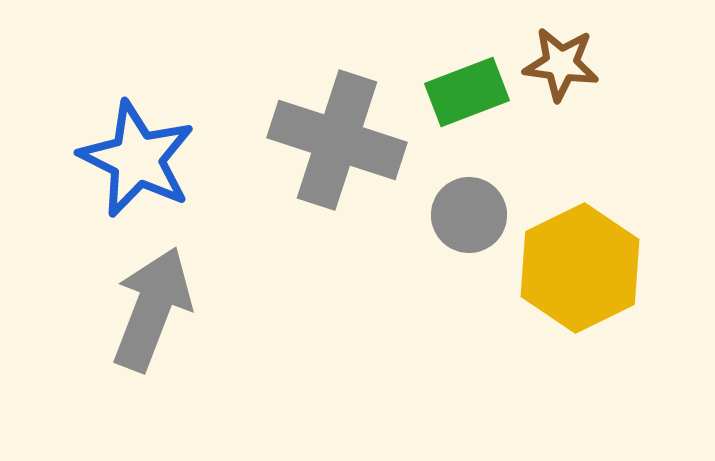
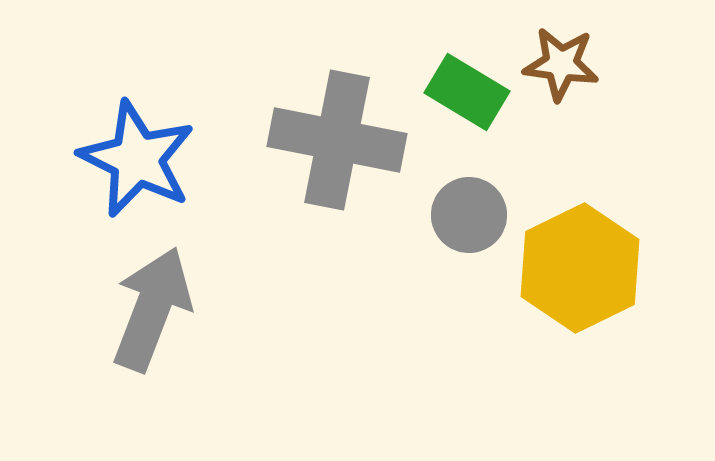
green rectangle: rotated 52 degrees clockwise
gray cross: rotated 7 degrees counterclockwise
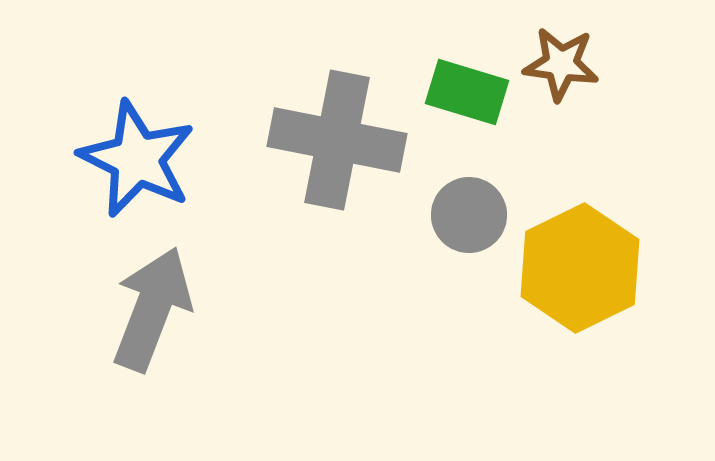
green rectangle: rotated 14 degrees counterclockwise
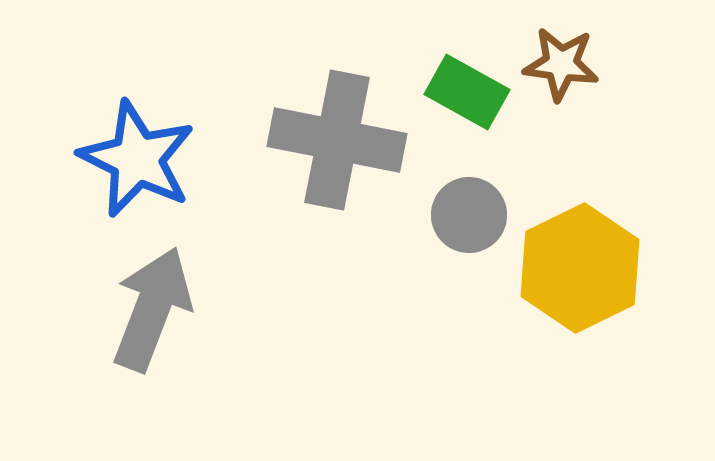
green rectangle: rotated 12 degrees clockwise
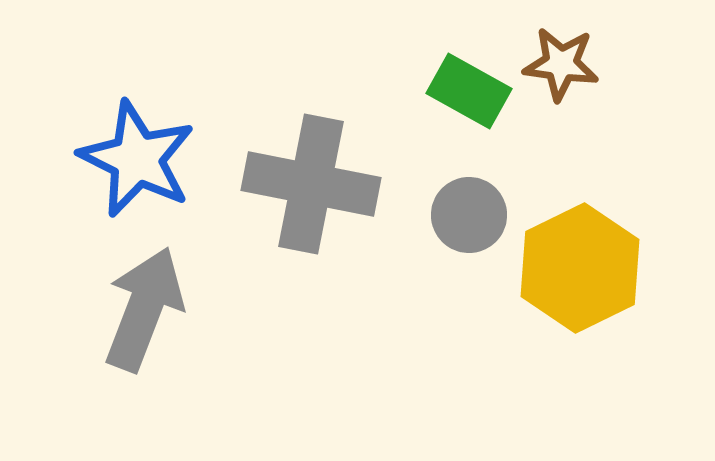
green rectangle: moved 2 px right, 1 px up
gray cross: moved 26 px left, 44 px down
gray arrow: moved 8 px left
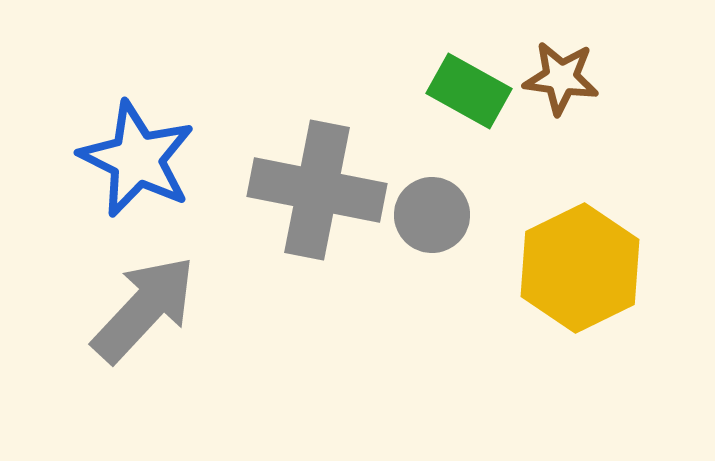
brown star: moved 14 px down
gray cross: moved 6 px right, 6 px down
gray circle: moved 37 px left
gray arrow: rotated 22 degrees clockwise
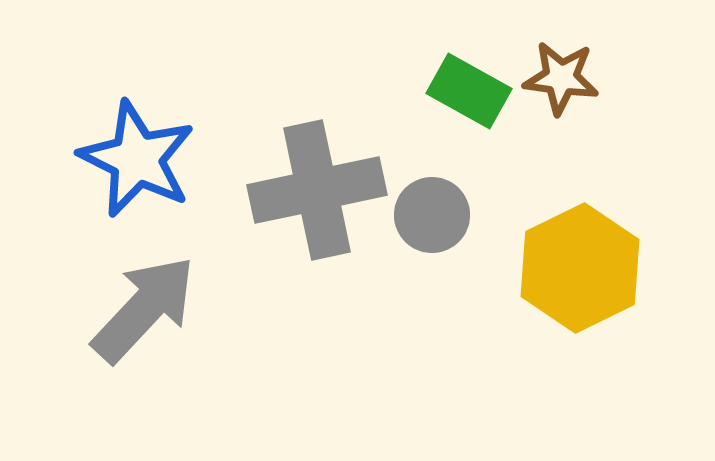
gray cross: rotated 23 degrees counterclockwise
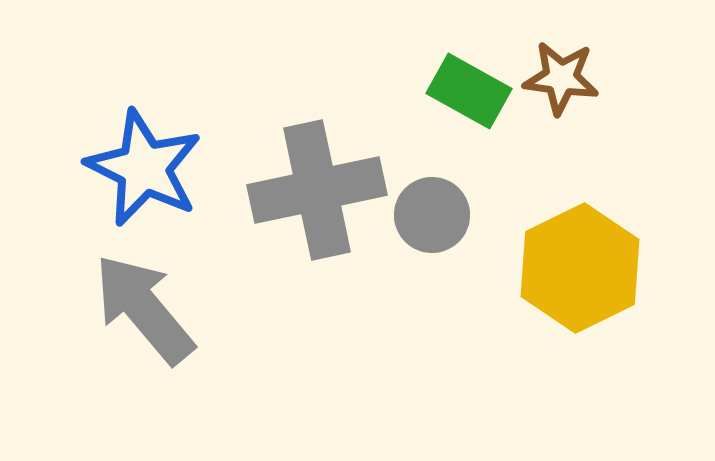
blue star: moved 7 px right, 9 px down
gray arrow: rotated 83 degrees counterclockwise
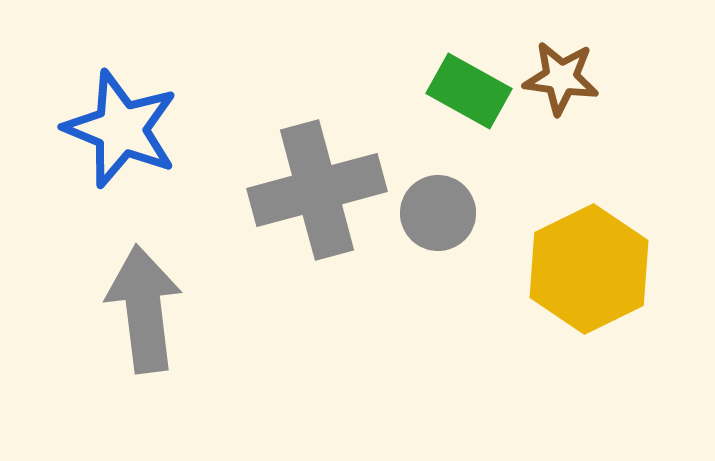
blue star: moved 23 px left, 39 px up; rotated 4 degrees counterclockwise
gray cross: rotated 3 degrees counterclockwise
gray circle: moved 6 px right, 2 px up
yellow hexagon: moved 9 px right, 1 px down
gray arrow: rotated 33 degrees clockwise
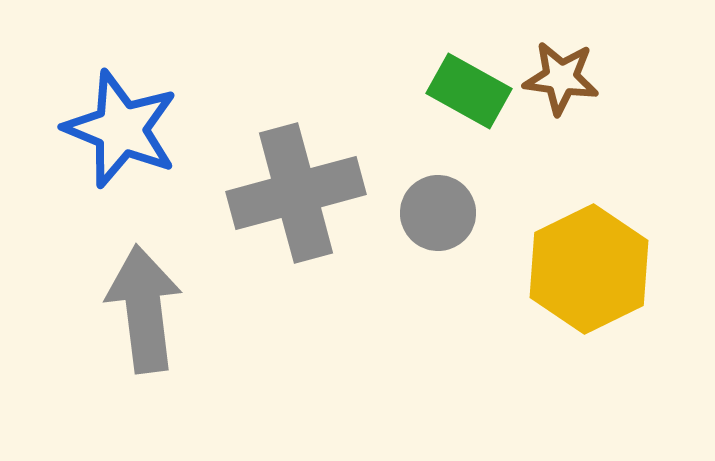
gray cross: moved 21 px left, 3 px down
